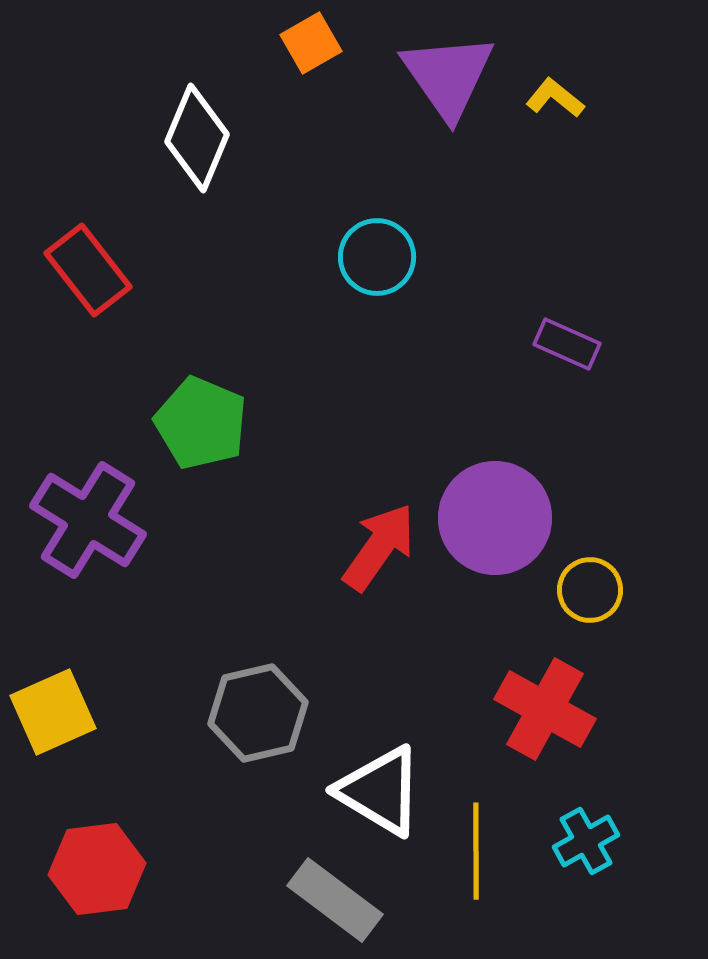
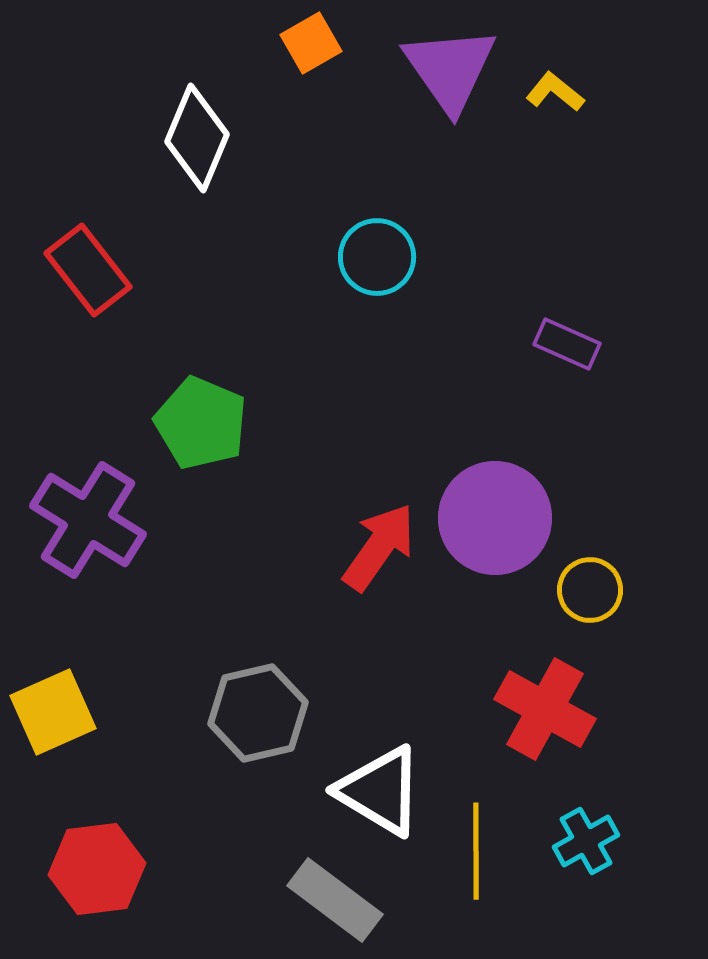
purple triangle: moved 2 px right, 7 px up
yellow L-shape: moved 6 px up
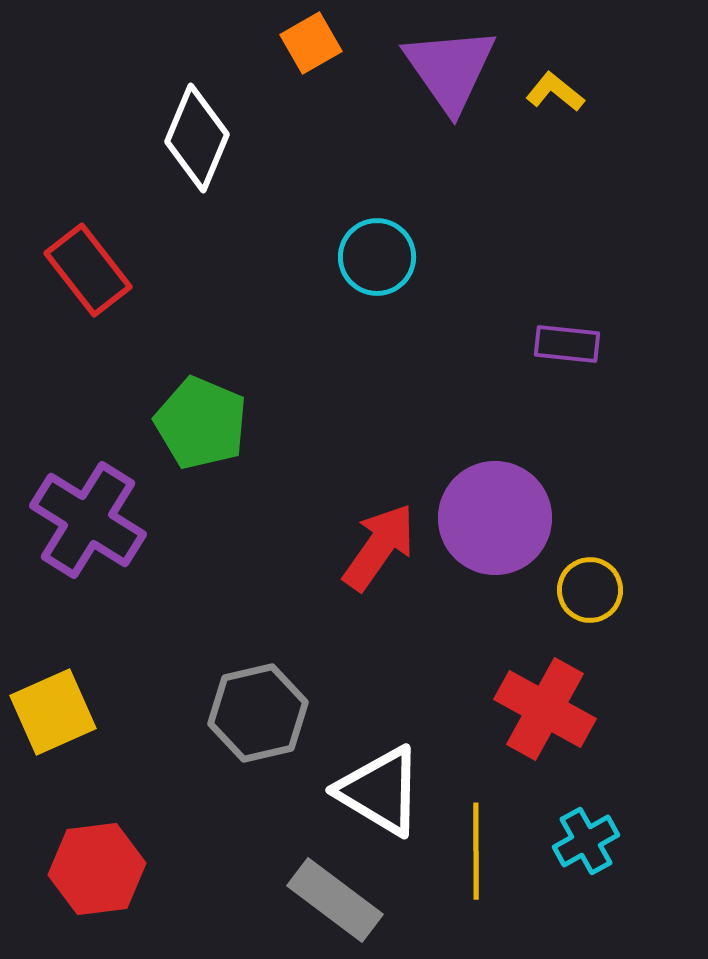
purple rectangle: rotated 18 degrees counterclockwise
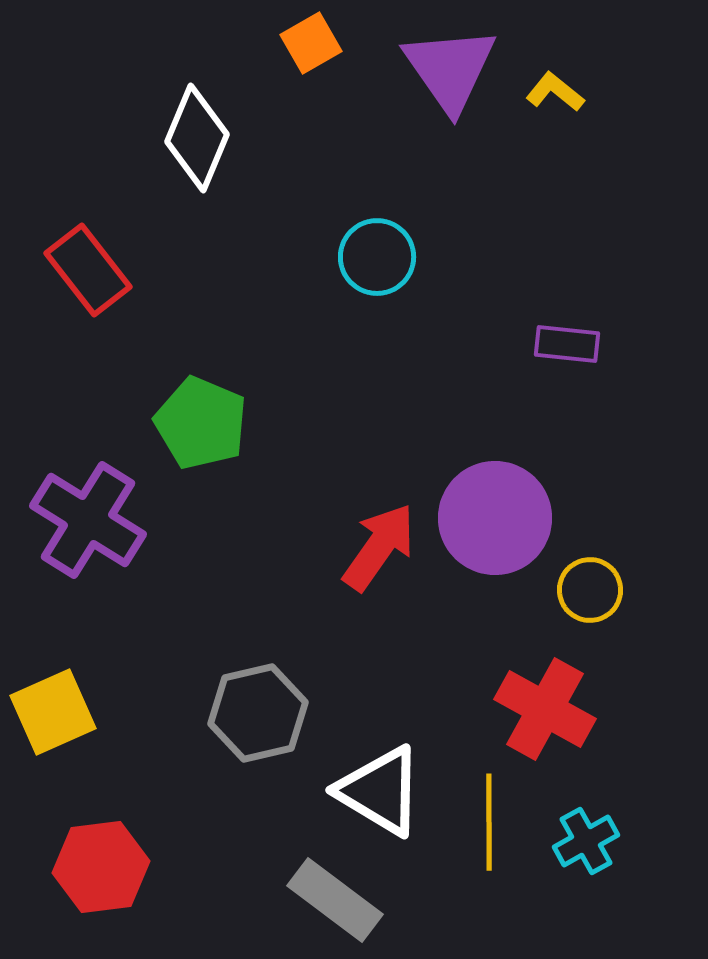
yellow line: moved 13 px right, 29 px up
red hexagon: moved 4 px right, 2 px up
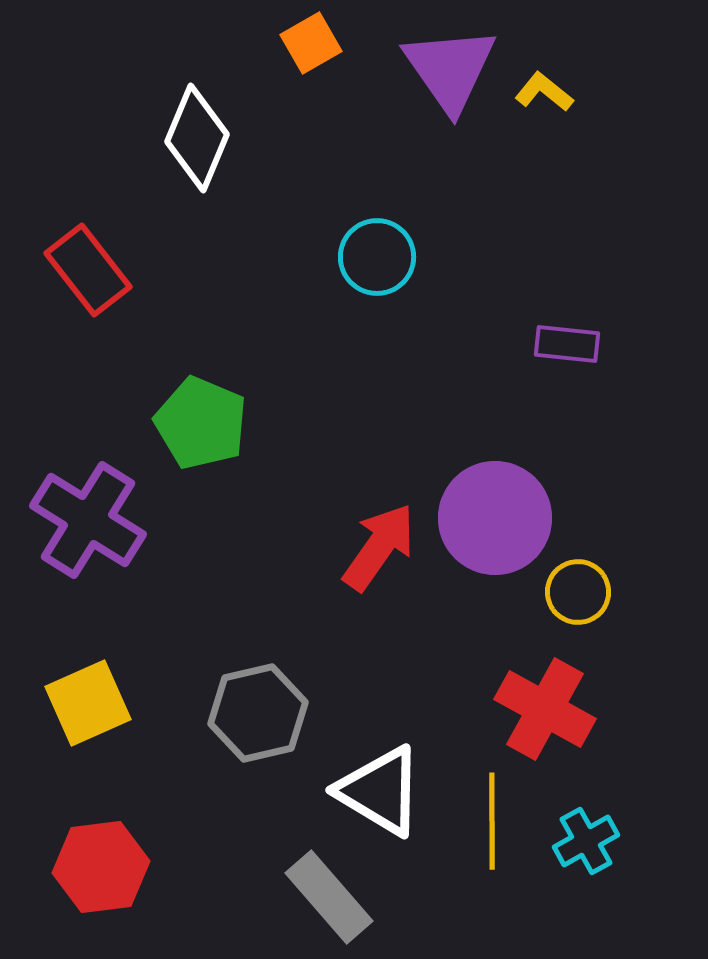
yellow L-shape: moved 11 px left
yellow circle: moved 12 px left, 2 px down
yellow square: moved 35 px right, 9 px up
yellow line: moved 3 px right, 1 px up
gray rectangle: moved 6 px left, 3 px up; rotated 12 degrees clockwise
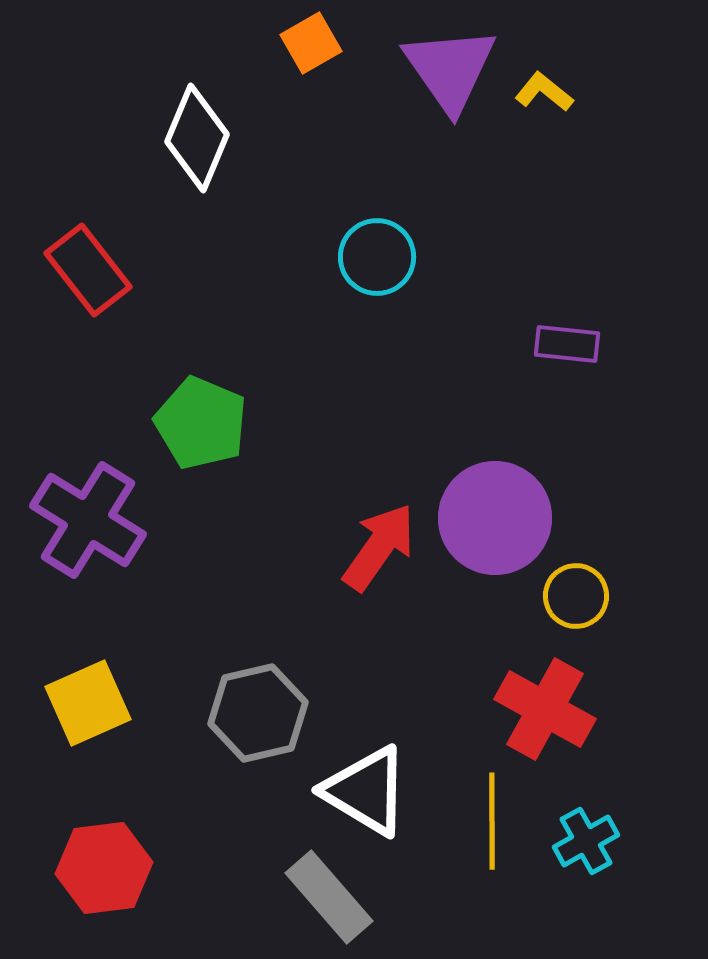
yellow circle: moved 2 px left, 4 px down
white triangle: moved 14 px left
red hexagon: moved 3 px right, 1 px down
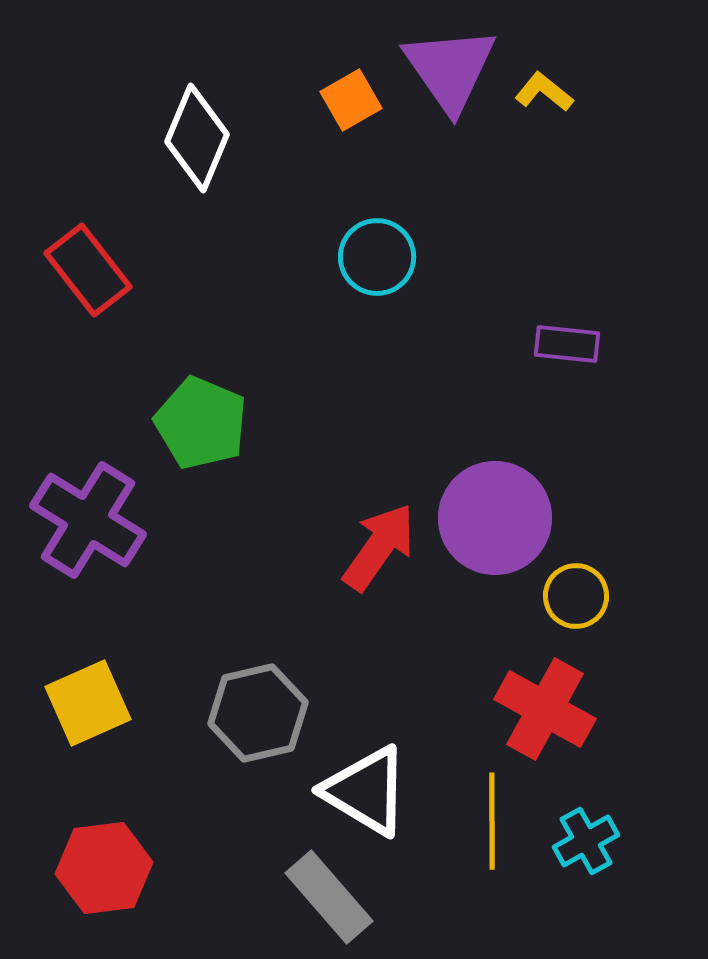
orange square: moved 40 px right, 57 px down
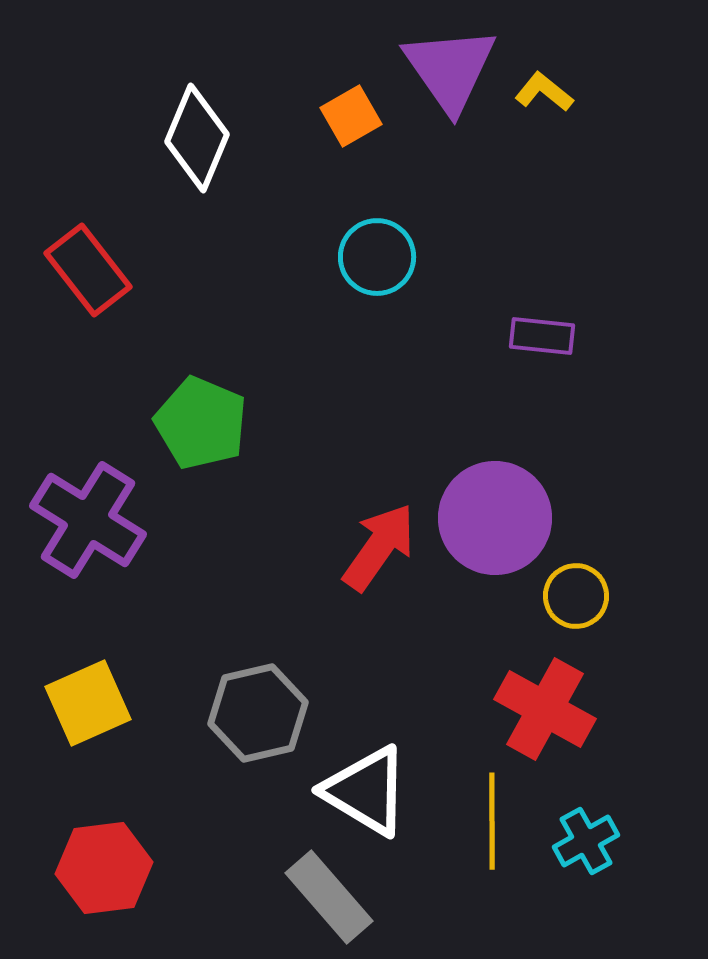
orange square: moved 16 px down
purple rectangle: moved 25 px left, 8 px up
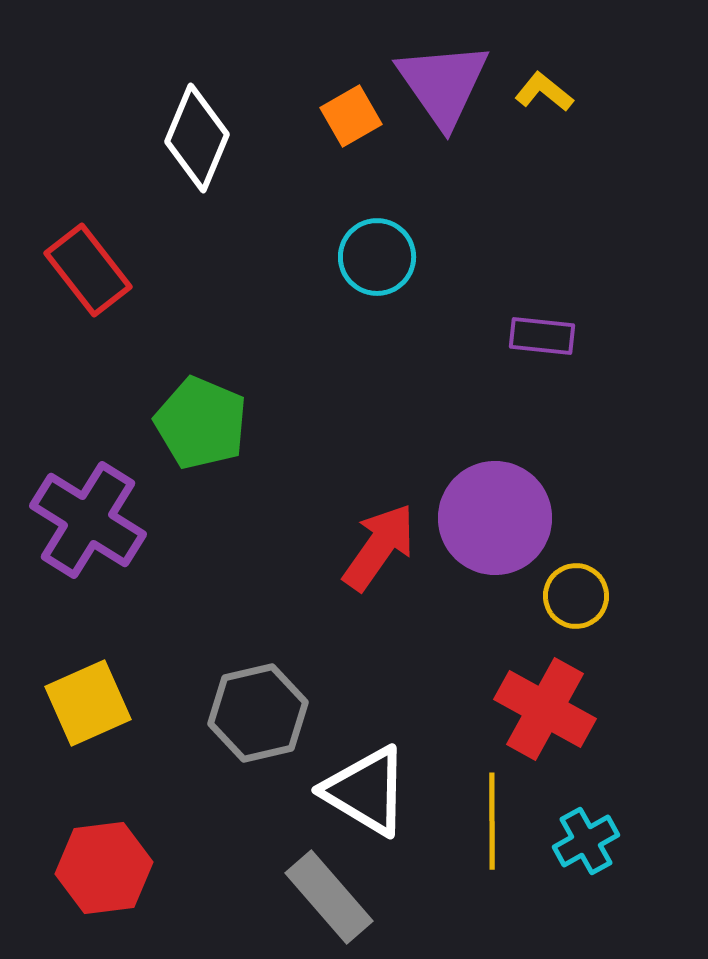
purple triangle: moved 7 px left, 15 px down
